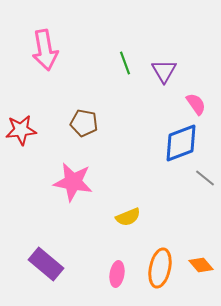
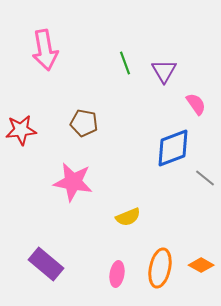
blue diamond: moved 8 px left, 5 px down
orange diamond: rotated 20 degrees counterclockwise
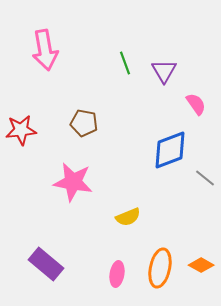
blue diamond: moved 3 px left, 2 px down
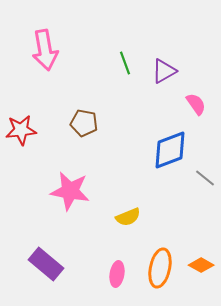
purple triangle: rotated 32 degrees clockwise
pink star: moved 3 px left, 9 px down
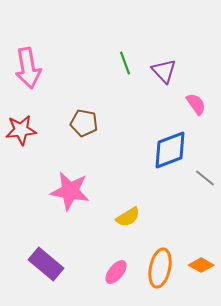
pink arrow: moved 17 px left, 18 px down
purple triangle: rotated 44 degrees counterclockwise
yellow semicircle: rotated 10 degrees counterclockwise
pink ellipse: moved 1 px left, 2 px up; rotated 30 degrees clockwise
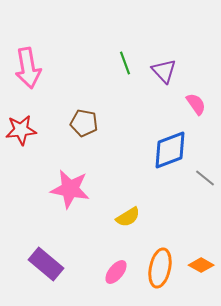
pink star: moved 2 px up
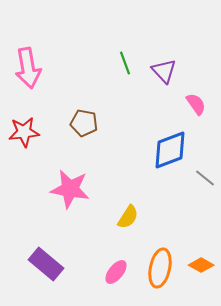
red star: moved 3 px right, 2 px down
yellow semicircle: rotated 25 degrees counterclockwise
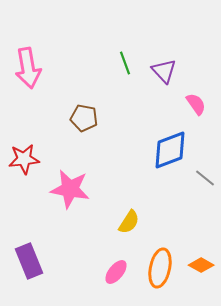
brown pentagon: moved 5 px up
red star: moved 27 px down
yellow semicircle: moved 1 px right, 5 px down
purple rectangle: moved 17 px left, 3 px up; rotated 28 degrees clockwise
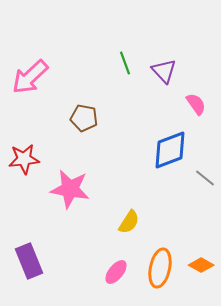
pink arrow: moved 2 px right, 9 px down; rotated 57 degrees clockwise
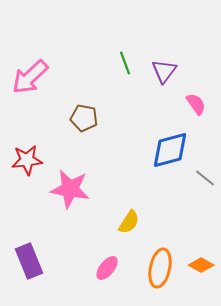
purple triangle: rotated 20 degrees clockwise
blue diamond: rotated 6 degrees clockwise
red star: moved 3 px right, 1 px down
pink ellipse: moved 9 px left, 4 px up
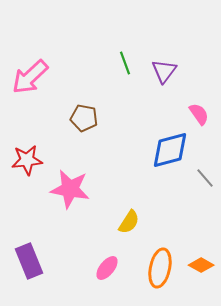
pink semicircle: moved 3 px right, 10 px down
gray line: rotated 10 degrees clockwise
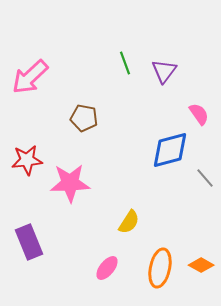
pink star: moved 6 px up; rotated 12 degrees counterclockwise
purple rectangle: moved 19 px up
